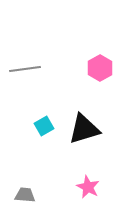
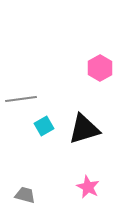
gray line: moved 4 px left, 30 px down
gray trapezoid: rotated 10 degrees clockwise
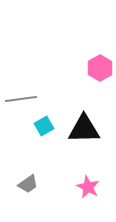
black triangle: rotated 16 degrees clockwise
gray trapezoid: moved 3 px right, 11 px up; rotated 130 degrees clockwise
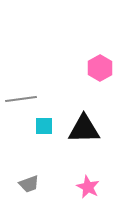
cyan square: rotated 30 degrees clockwise
gray trapezoid: moved 1 px right; rotated 15 degrees clockwise
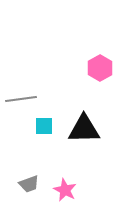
pink star: moved 23 px left, 3 px down
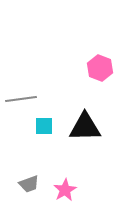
pink hexagon: rotated 10 degrees counterclockwise
black triangle: moved 1 px right, 2 px up
pink star: rotated 15 degrees clockwise
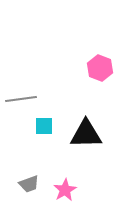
black triangle: moved 1 px right, 7 px down
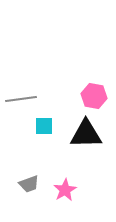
pink hexagon: moved 6 px left, 28 px down; rotated 10 degrees counterclockwise
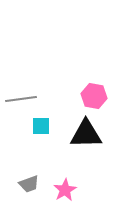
cyan square: moved 3 px left
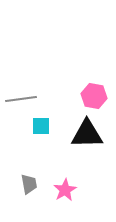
black triangle: moved 1 px right
gray trapezoid: rotated 80 degrees counterclockwise
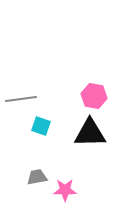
cyan square: rotated 18 degrees clockwise
black triangle: moved 3 px right, 1 px up
gray trapezoid: moved 8 px right, 7 px up; rotated 90 degrees counterclockwise
pink star: rotated 30 degrees clockwise
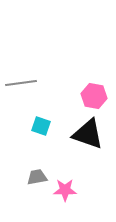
gray line: moved 16 px up
black triangle: moved 2 px left, 1 px down; rotated 20 degrees clockwise
